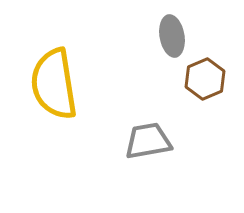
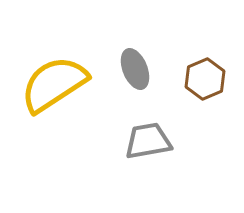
gray ellipse: moved 37 px left, 33 px down; rotated 12 degrees counterclockwise
yellow semicircle: rotated 66 degrees clockwise
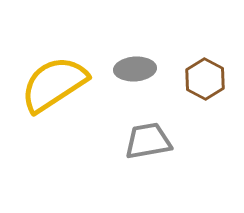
gray ellipse: rotated 72 degrees counterclockwise
brown hexagon: rotated 9 degrees counterclockwise
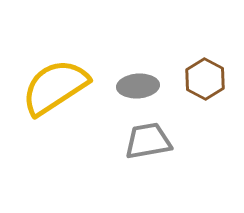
gray ellipse: moved 3 px right, 17 px down
yellow semicircle: moved 1 px right, 3 px down
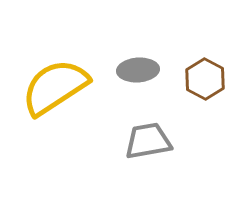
gray ellipse: moved 16 px up
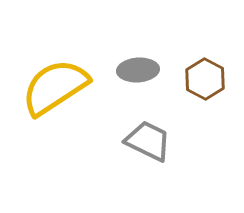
gray trapezoid: rotated 36 degrees clockwise
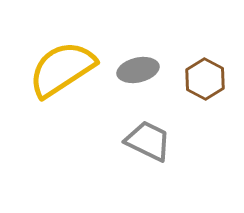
gray ellipse: rotated 9 degrees counterclockwise
yellow semicircle: moved 7 px right, 18 px up
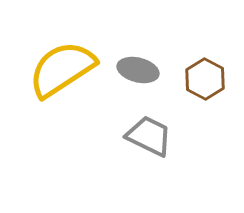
gray ellipse: rotated 27 degrees clockwise
gray trapezoid: moved 1 px right, 5 px up
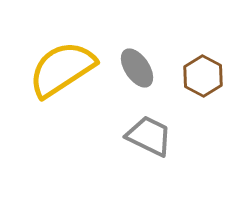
gray ellipse: moved 1 px left, 2 px up; rotated 42 degrees clockwise
brown hexagon: moved 2 px left, 3 px up
